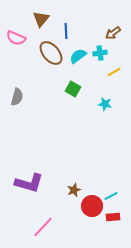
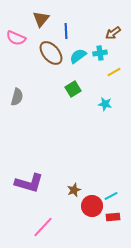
green square: rotated 28 degrees clockwise
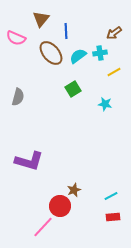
brown arrow: moved 1 px right
gray semicircle: moved 1 px right
purple L-shape: moved 22 px up
red circle: moved 32 px left
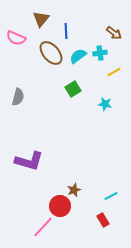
brown arrow: rotated 105 degrees counterclockwise
red rectangle: moved 10 px left, 3 px down; rotated 64 degrees clockwise
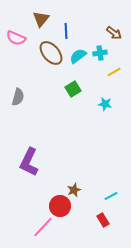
purple L-shape: moved 1 px down; rotated 100 degrees clockwise
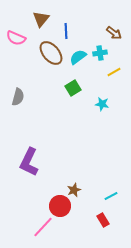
cyan semicircle: moved 1 px down
green square: moved 1 px up
cyan star: moved 3 px left
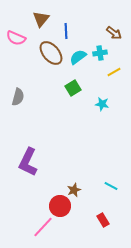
purple L-shape: moved 1 px left
cyan line: moved 10 px up; rotated 56 degrees clockwise
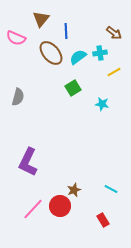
cyan line: moved 3 px down
pink line: moved 10 px left, 18 px up
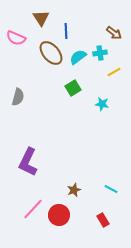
brown triangle: moved 1 px up; rotated 12 degrees counterclockwise
red circle: moved 1 px left, 9 px down
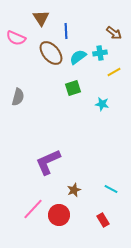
green square: rotated 14 degrees clockwise
purple L-shape: moved 20 px right; rotated 40 degrees clockwise
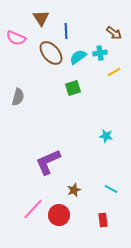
cyan star: moved 4 px right, 32 px down
red rectangle: rotated 24 degrees clockwise
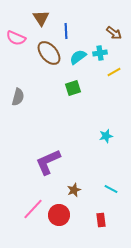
brown ellipse: moved 2 px left
cyan star: rotated 24 degrees counterclockwise
red rectangle: moved 2 px left
